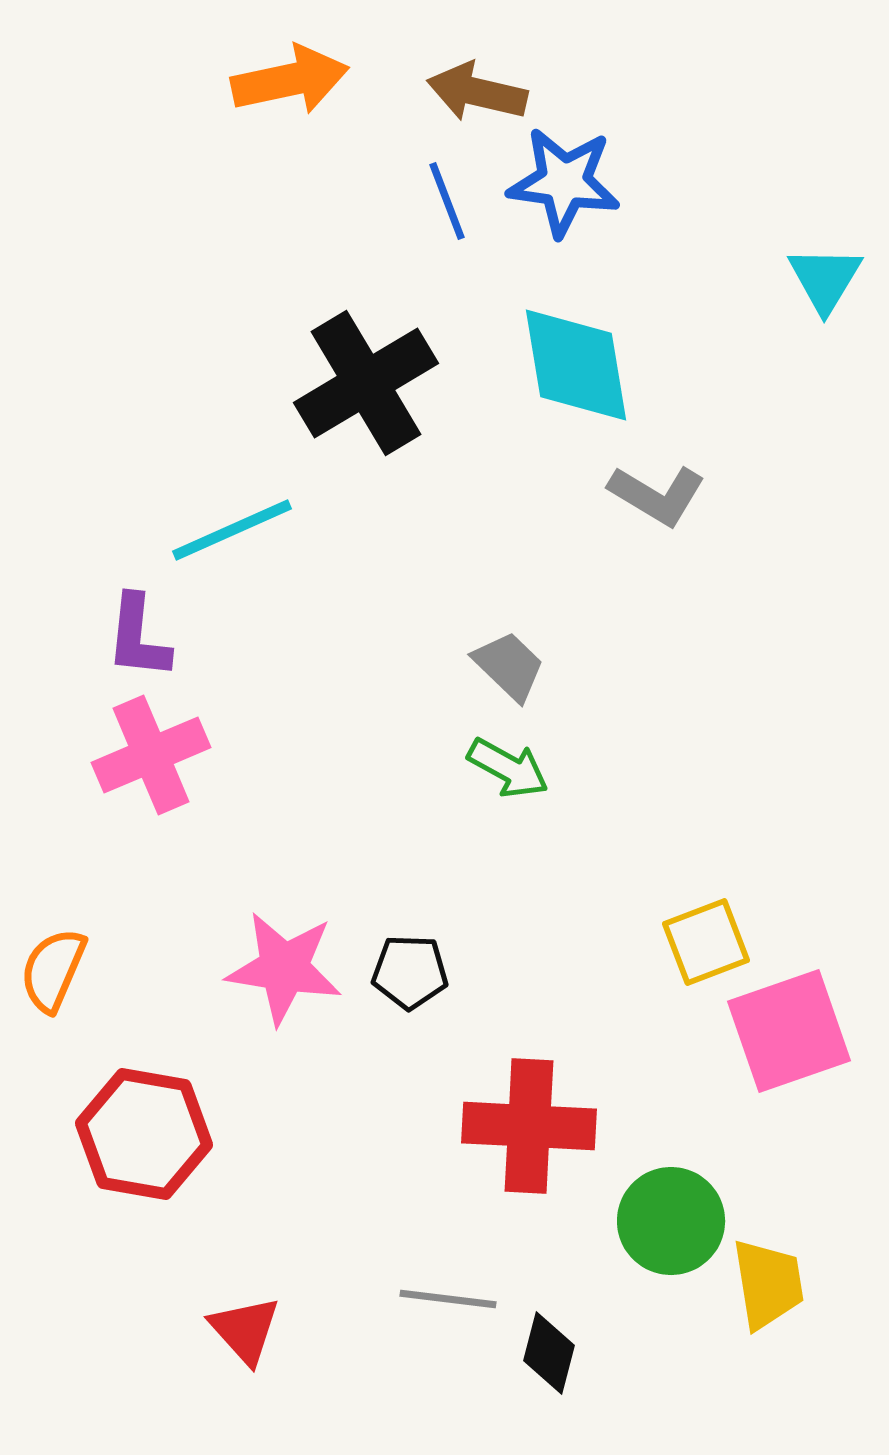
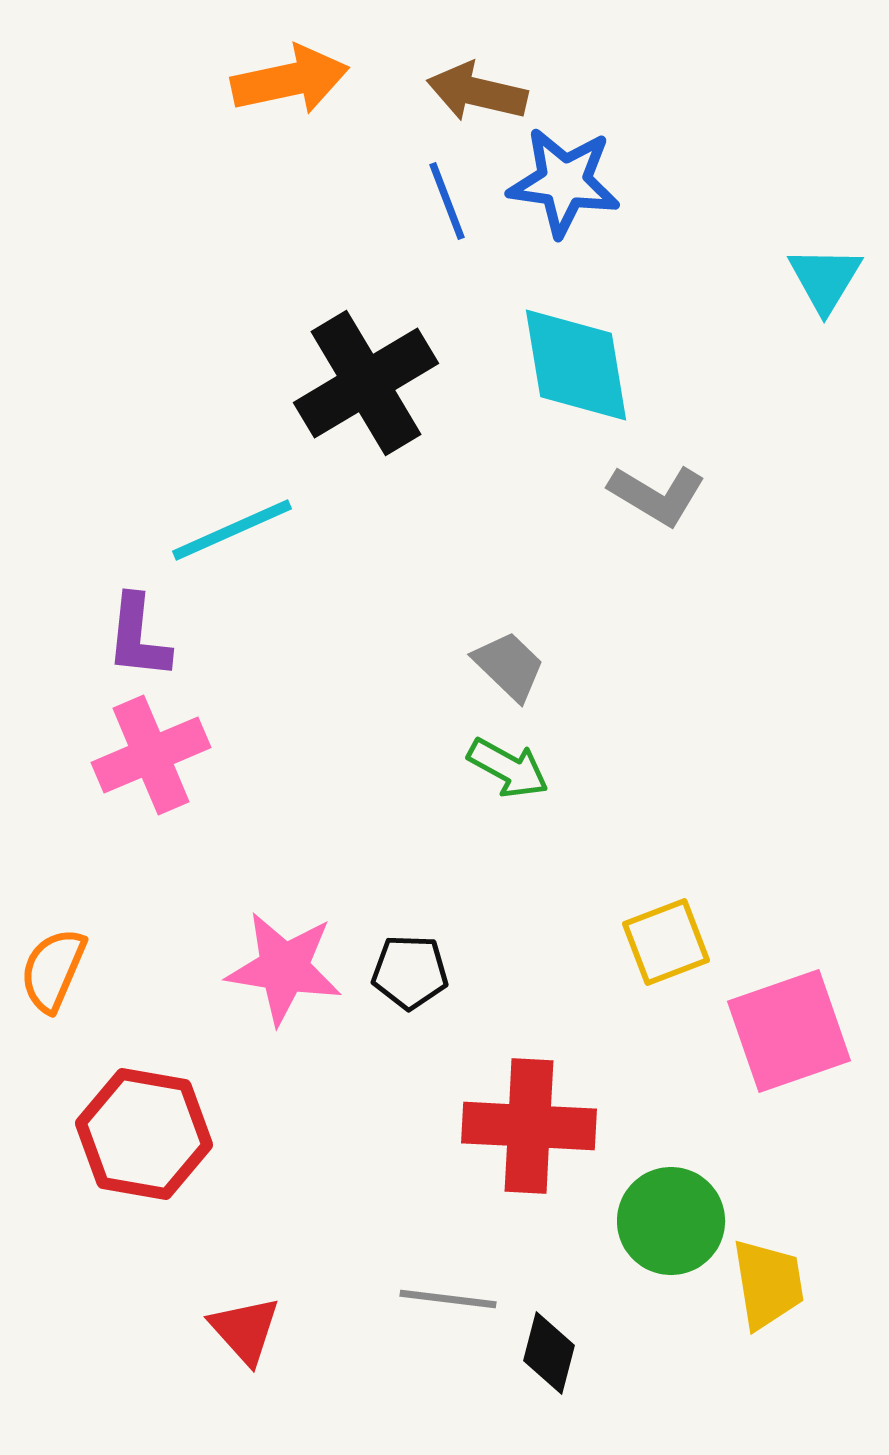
yellow square: moved 40 px left
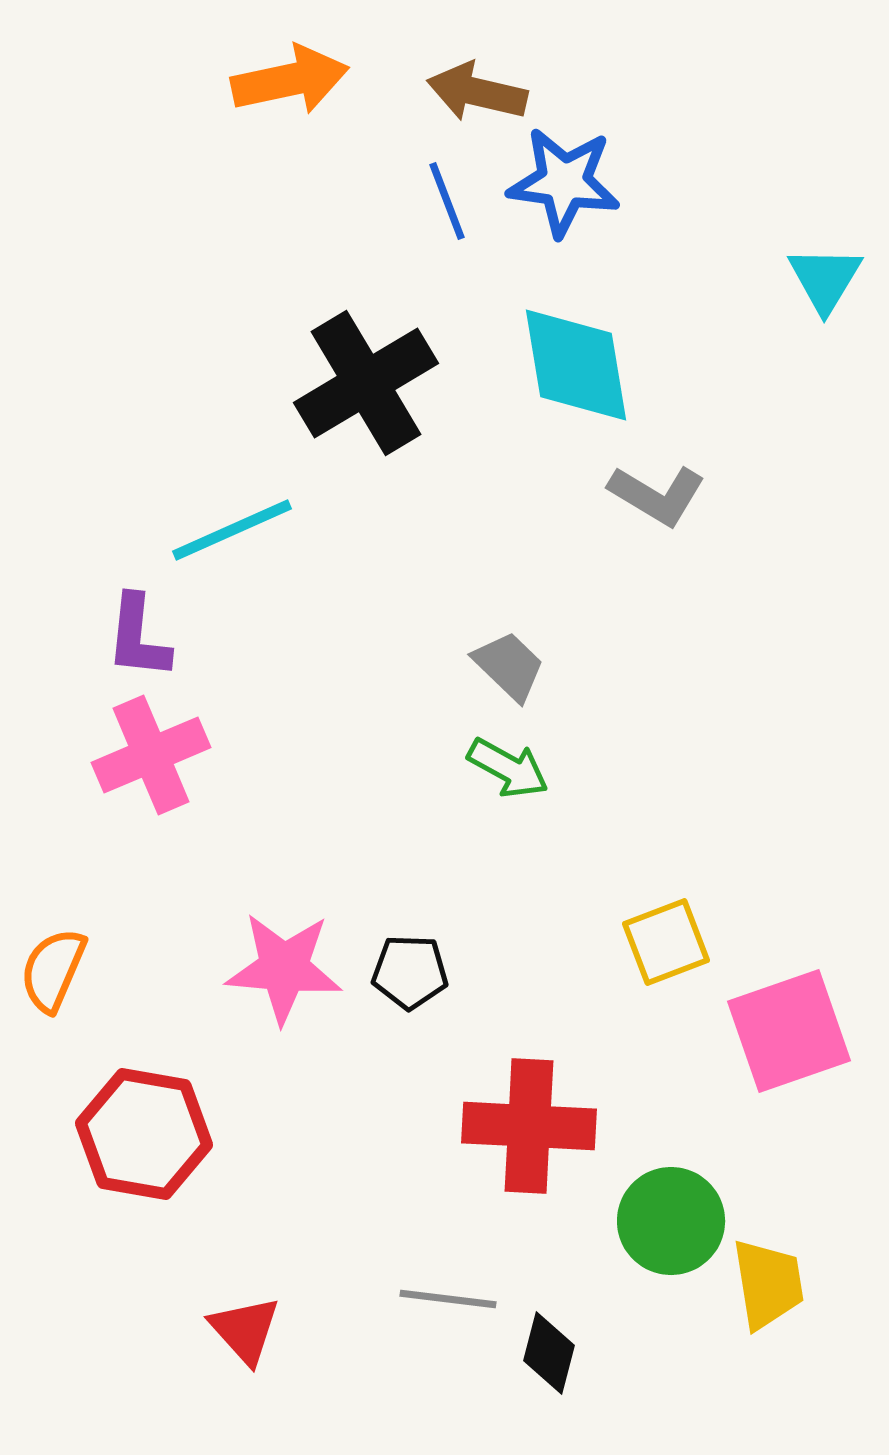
pink star: rotated 4 degrees counterclockwise
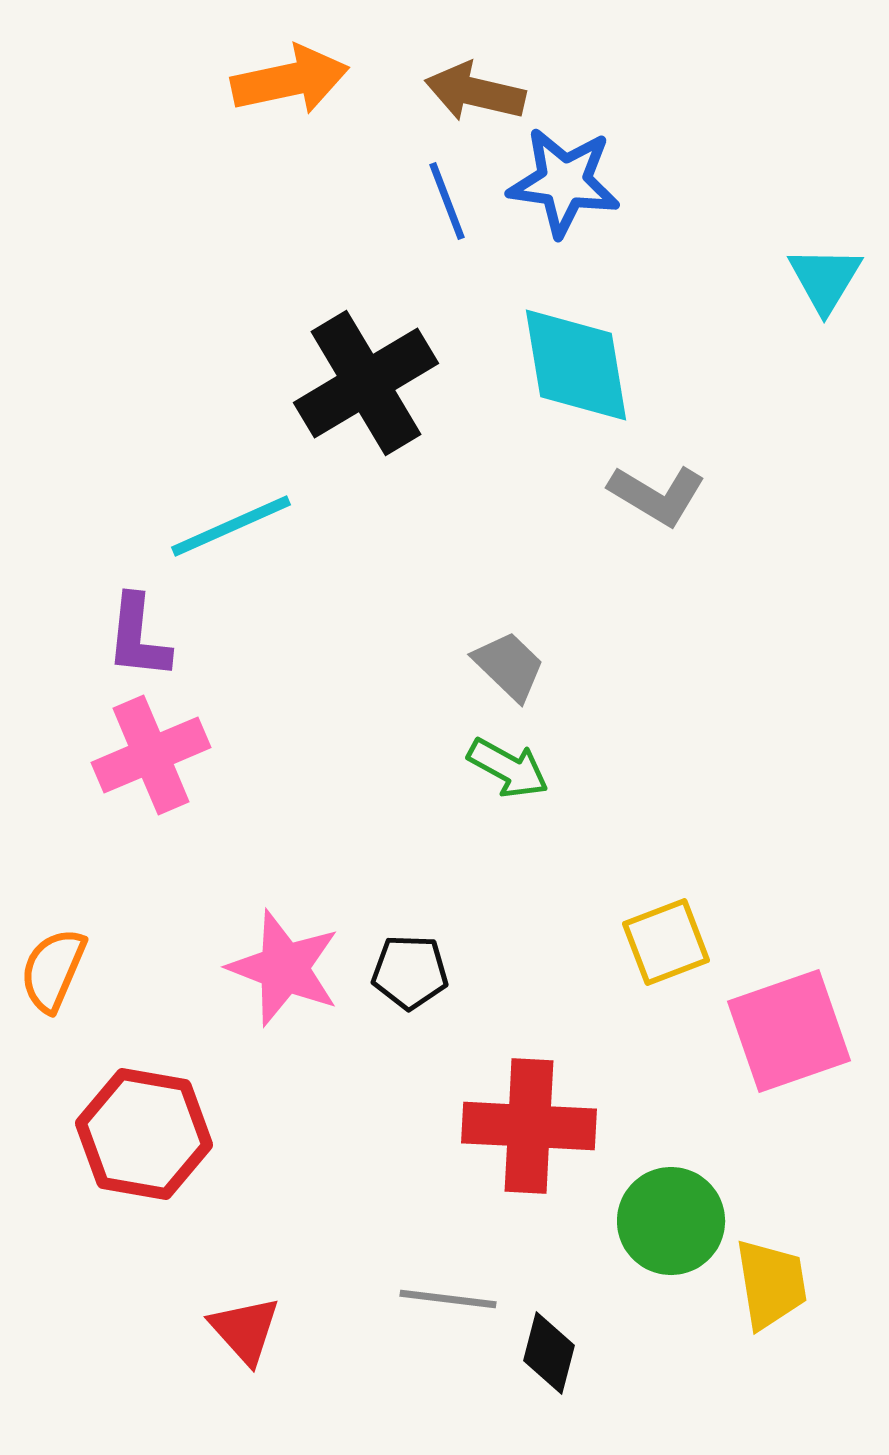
brown arrow: moved 2 px left
cyan line: moved 1 px left, 4 px up
pink star: rotated 16 degrees clockwise
yellow trapezoid: moved 3 px right
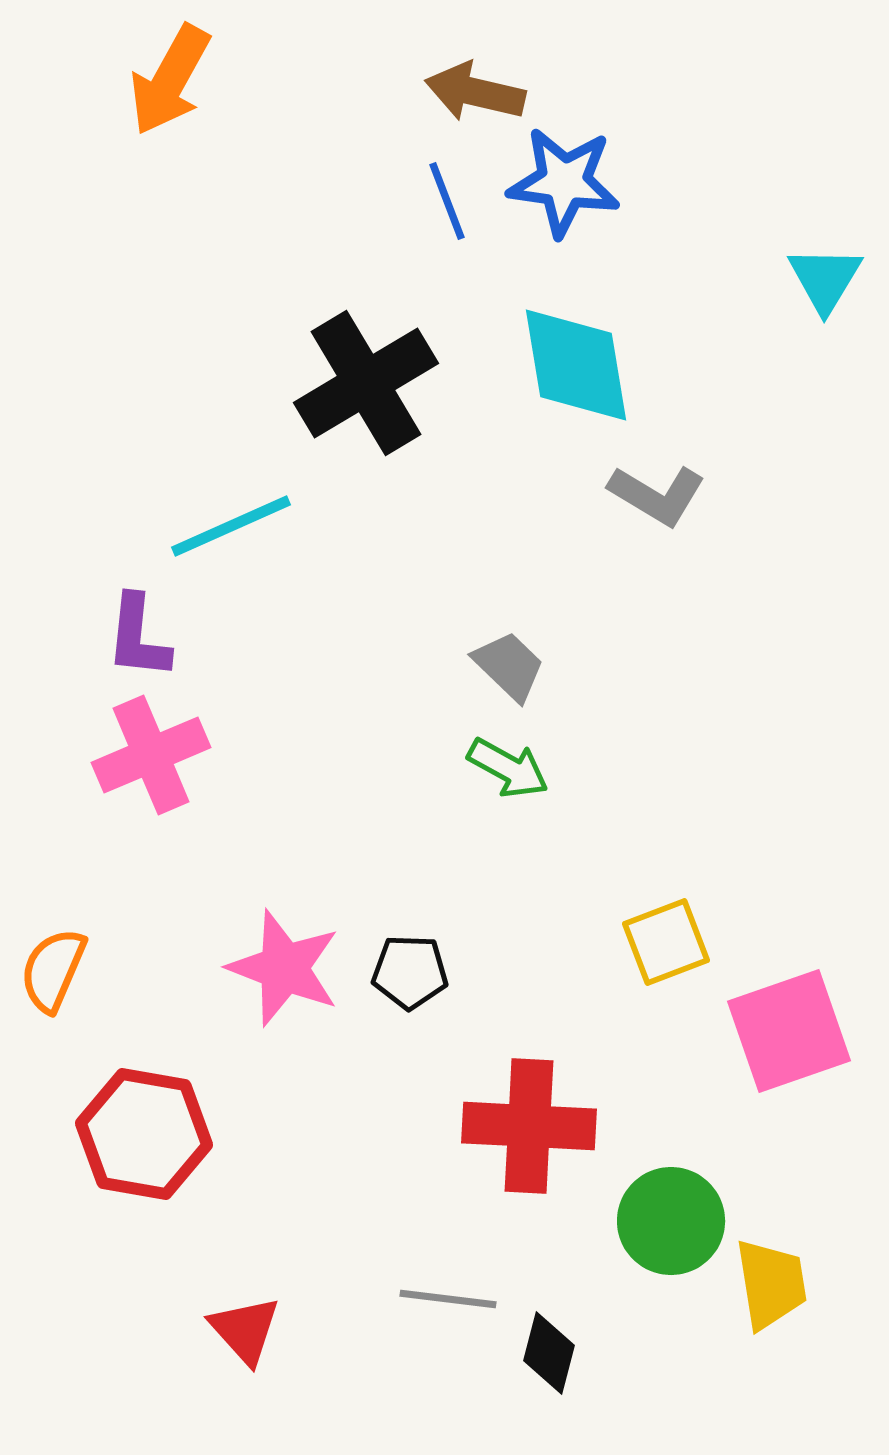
orange arrow: moved 120 px left; rotated 131 degrees clockwise
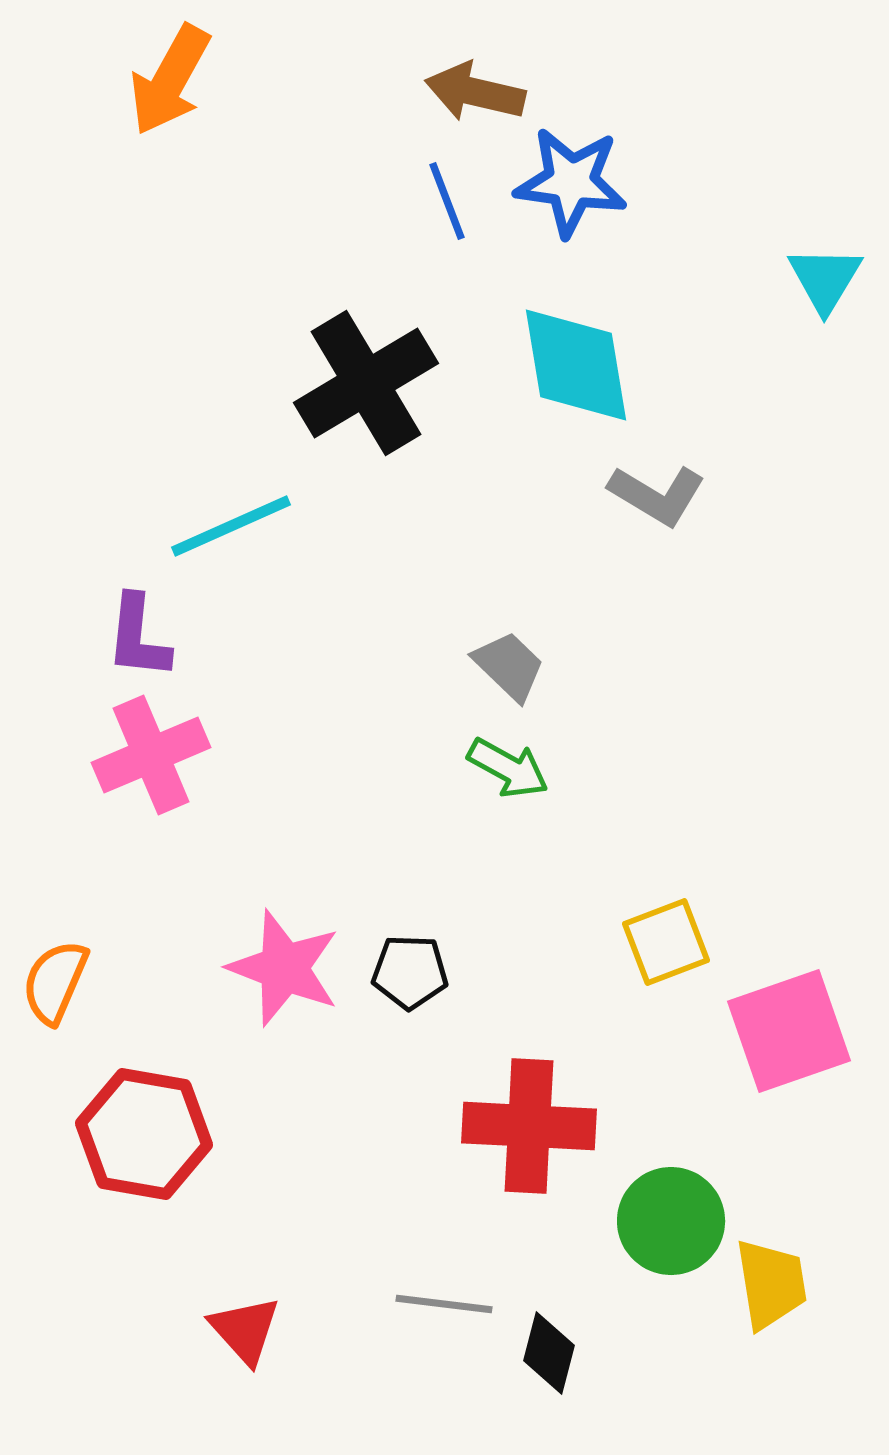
blue star: moved 7 px right
orange semicircle: moved 2 px right, 12 px down
gray line: moved 4 px left, 5 px down
